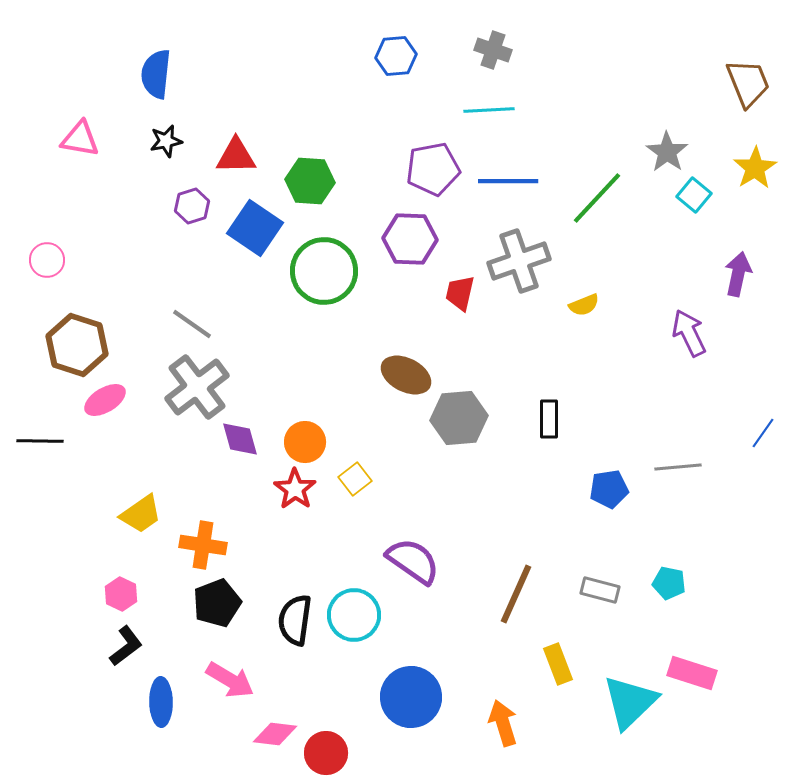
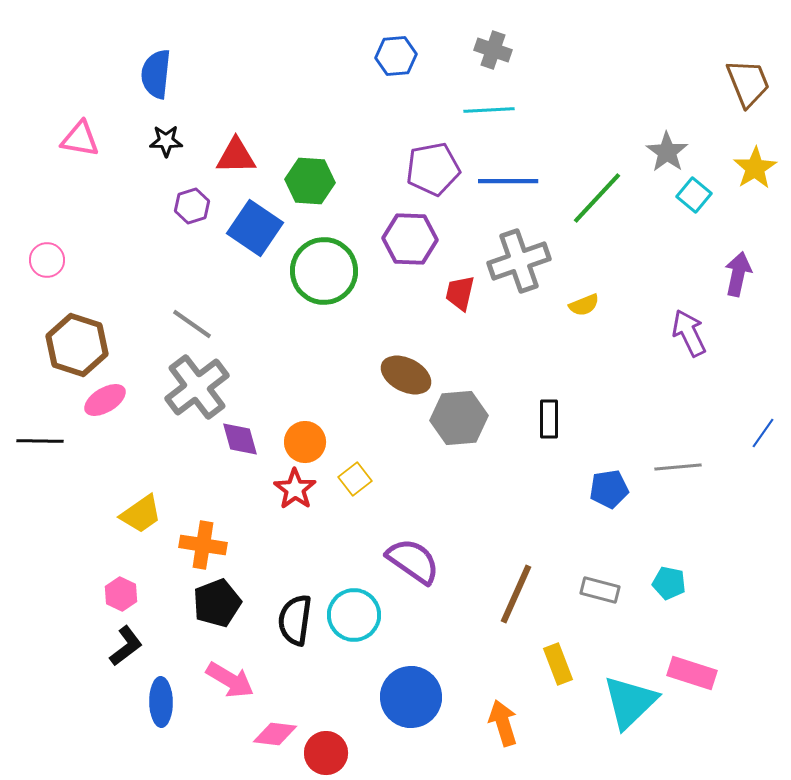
black star at (166, 141): rotated 12 degrees clockwise
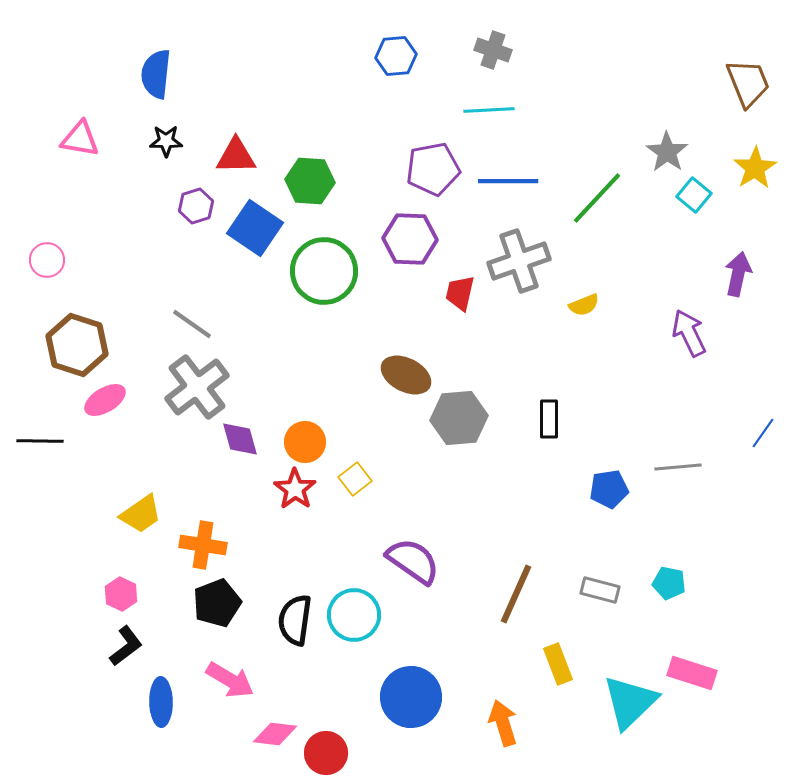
purple hexagon at (192, 206): moved 4 px right
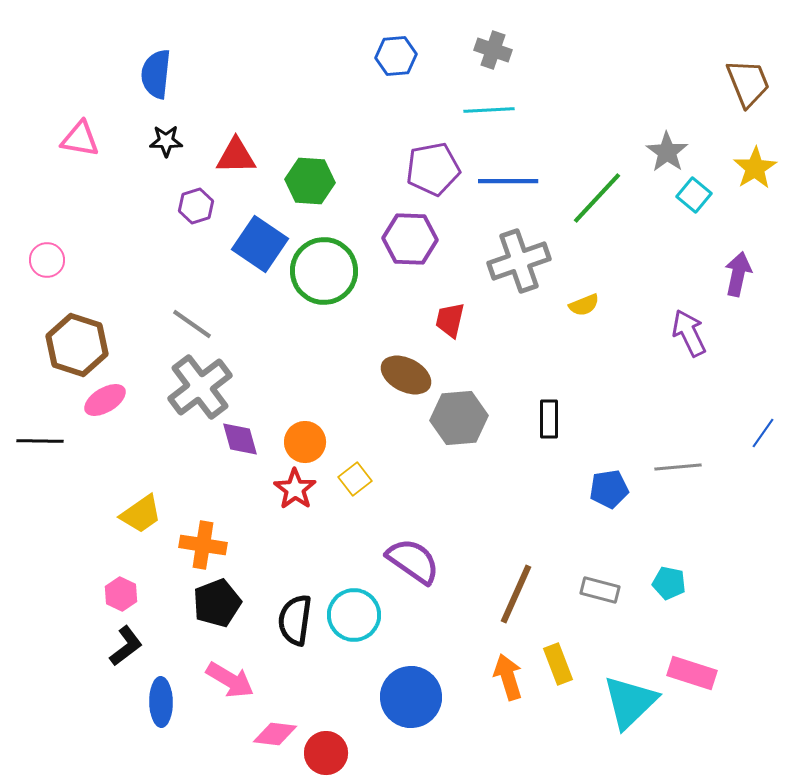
blue square at (255, 228): moved 5 px right, 16 px down
red trapezoid at (460, 293): moved 10 px left, 27 px down
gray cross at (197, 387): moved 3 px right
orange arrow at (503, 723): moved 5 px right, 46 px up
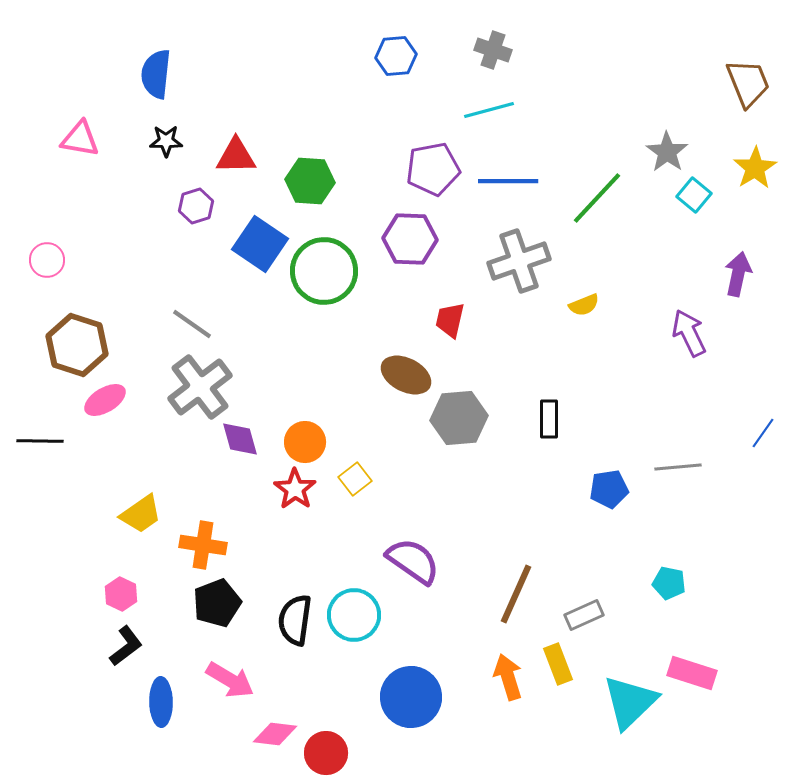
cyan line at (489, 110): rotated 12 degrees counterclockwise
gray rectangle at (600, 590): moved 16 px left, 25 px down; rotated 39 degrees counterclockwise
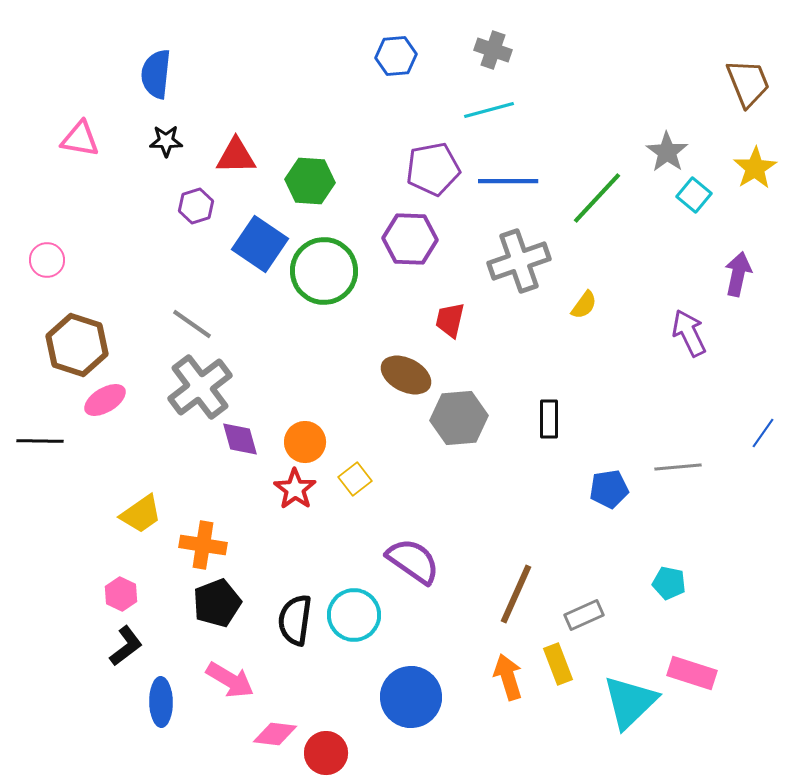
yellow semicircle at (584, 305): rotated 32 degrees counterclockwise
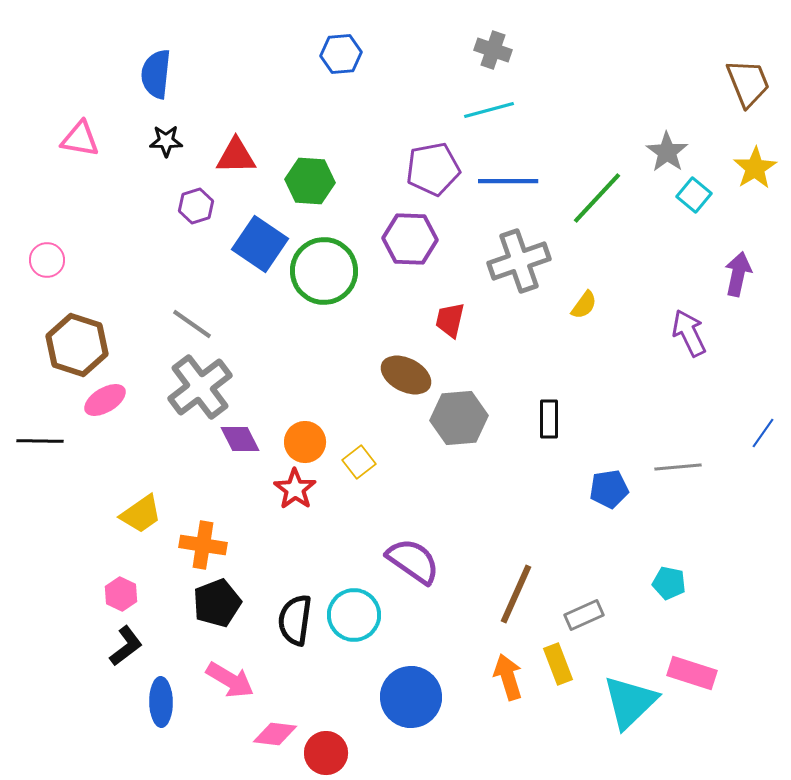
blue hexagon at (396, 56): moved 55 px left, 2 px up
purple diamond at (240, 439): rotated 12 degrees counterclockwise
yellow square at (355, 479): moved 4 px right, 17 px up
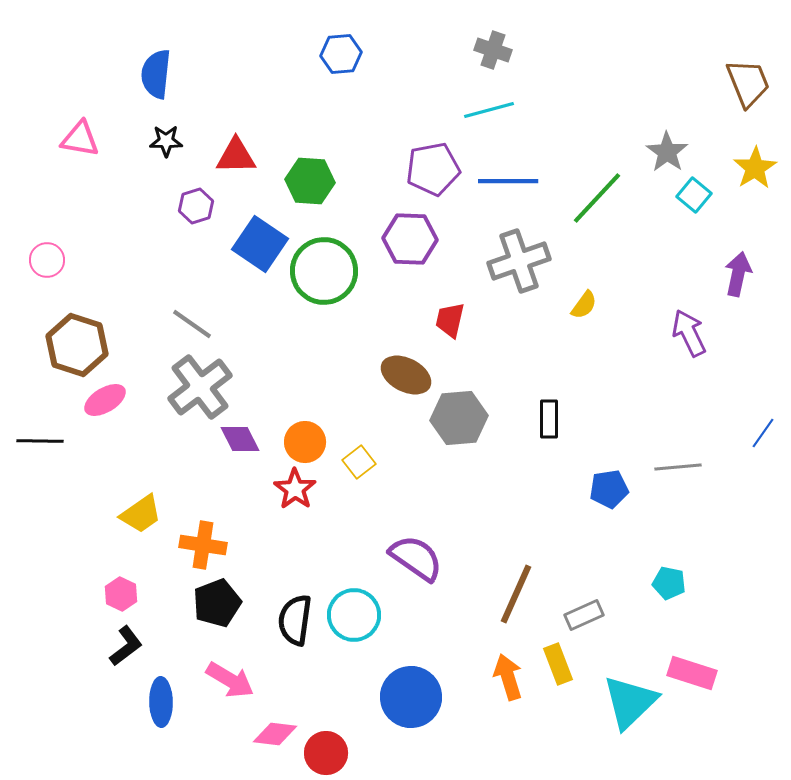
purple semicircle at (413, 561): moved 3 px right, 3 px up
